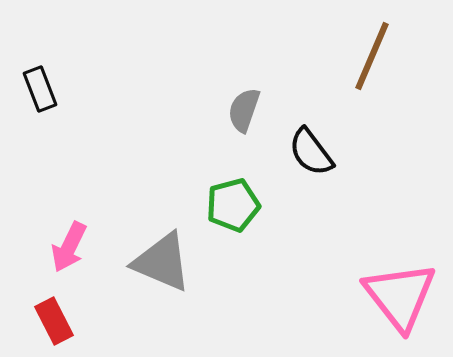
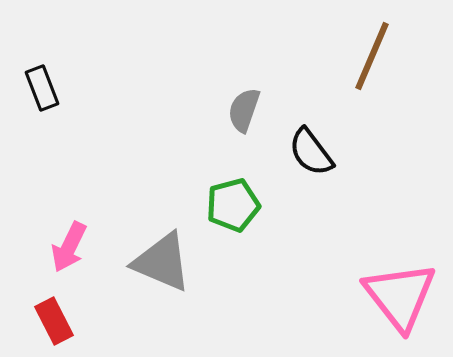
black rectangle: moved 2 px right, 1 px up
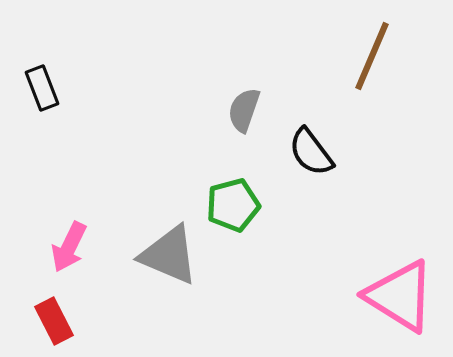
gray triangle: moved 7 px right, 7 px up
pink triangle: rotated 20 degrees counterclockwise
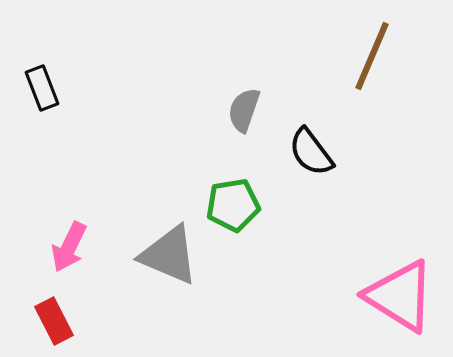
green pentagon: rotated 6 degrees clockwise
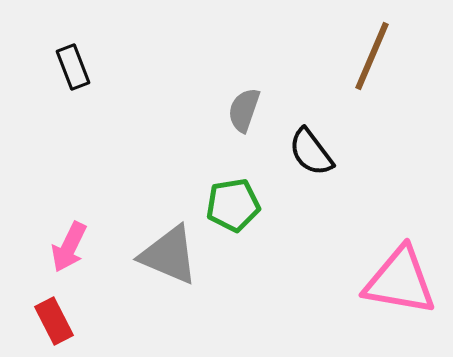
black rectangle: moved 31 px right, 21 px up
pink triangle: moved 15 px up; rotated 22 degrees counterclockwise
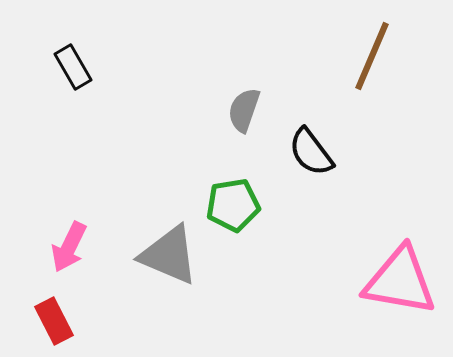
black rectangle: rotated 9 degrees counterclockwise
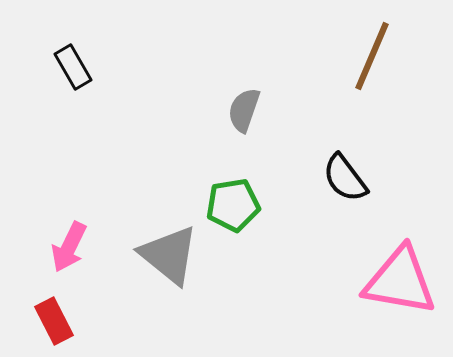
black semicircle: moved 34 px right, 26 px down
gray triangle: rotated 16 degrees clockwise
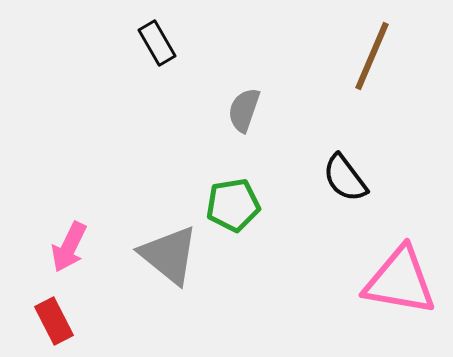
black rectangle: moved 84 px right, 24 px up
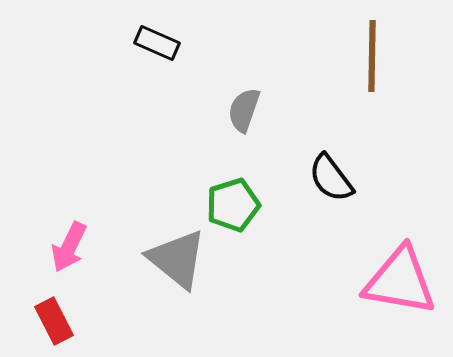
black rectangle: rotated 36 degrees counterclockwise
brown line: rotated 22 degrees counterclockwise
black semicircle: moved 14 px left
green pentagon: rotated 8 degrees counterclockwise
gray triangle: moved 8 px right, 4 px down
